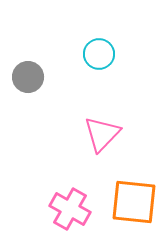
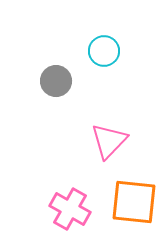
cyan circle: moved 5 px right, 3 px up
gray circle: moved 28 px right, 4 px down
pink triangle: moved 7 px right, 7 px down
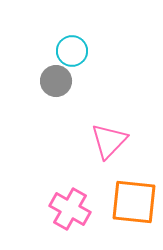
cyan circle: moved 32 px left
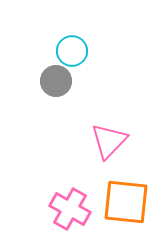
orange square: moved 8 px left
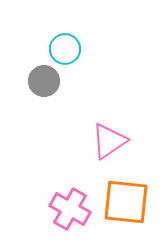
cyan circle: moved 7 px left, 2 px up
gray circle: moved 12 px left
pink triangle: rotated 12 degrees clockwise
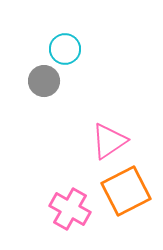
orange square: moved 11 px up; rotated 33 degrees counterclockwise
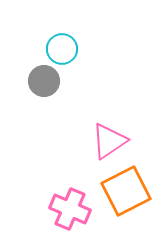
cyan circle: moved 3 px left
pink cross: rotated 6 degrees counterclockwise
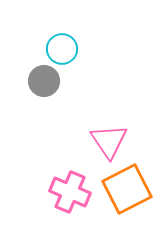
pink triangle: rotated 30 degrees counterclockwise
orange square: moved 1 px right, 2 px up
pink cross: moved 17 px up
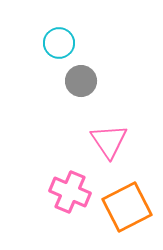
cyan circle: moved 3 px left, 6 px up
gray circle: moved 37 px right
orange square: moved 18 px down
